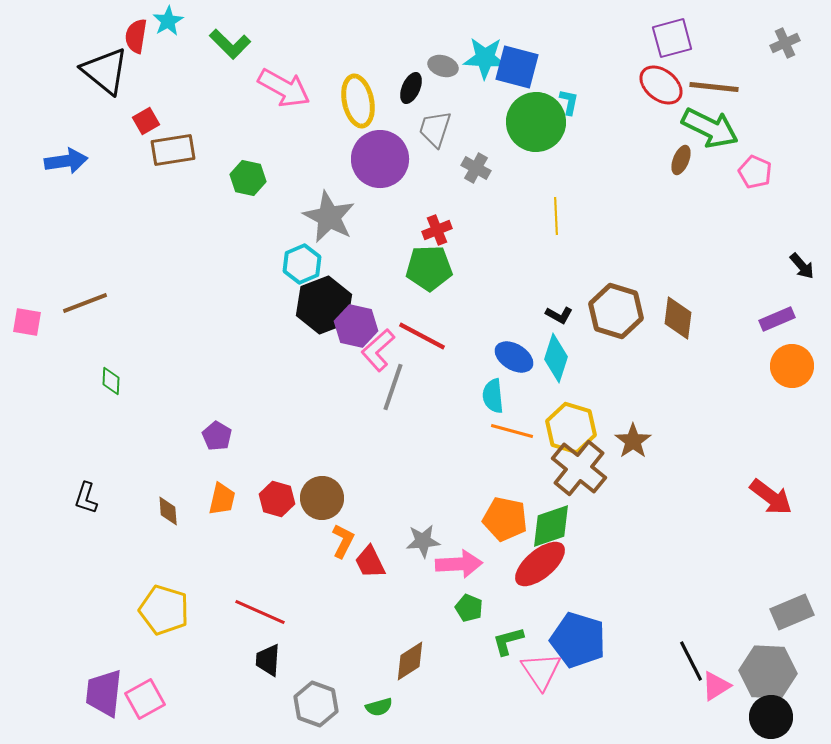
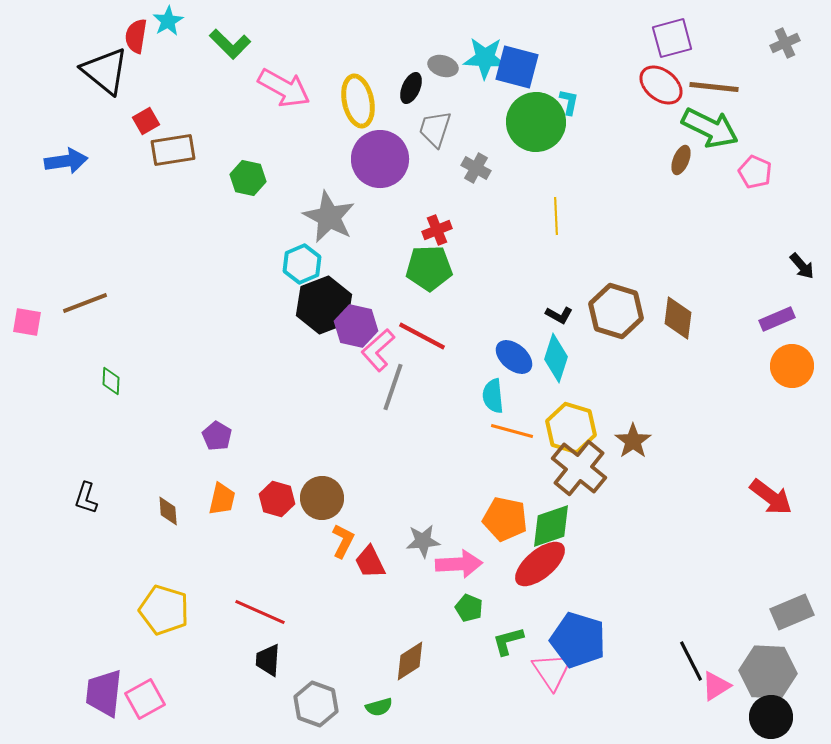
blue ellipse at (514, 357): rotated 9 degrees clockwise
pink triangle at (541, 671): moved 11 px right
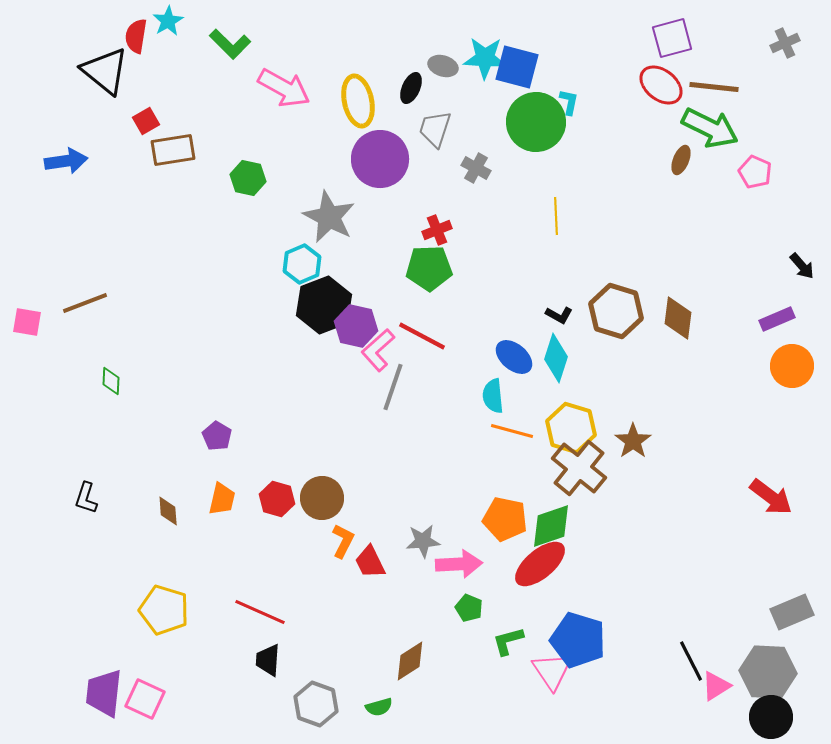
pink square at (145, 699): rotated 36 degrees counterclockwise
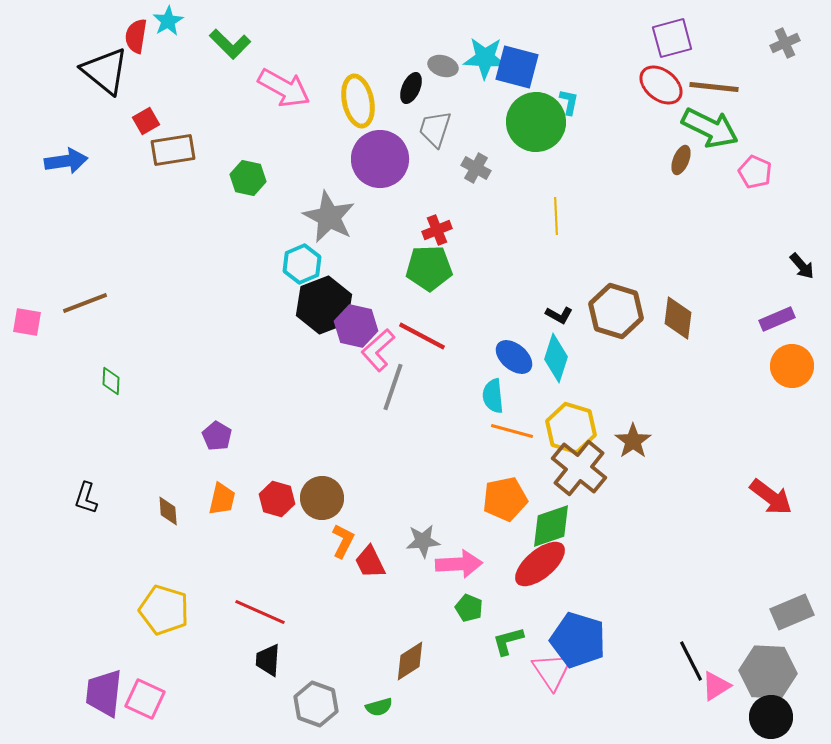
orange pentagon at (505, 519): moved 20 px up; rotated 24 degrees counterclockwise
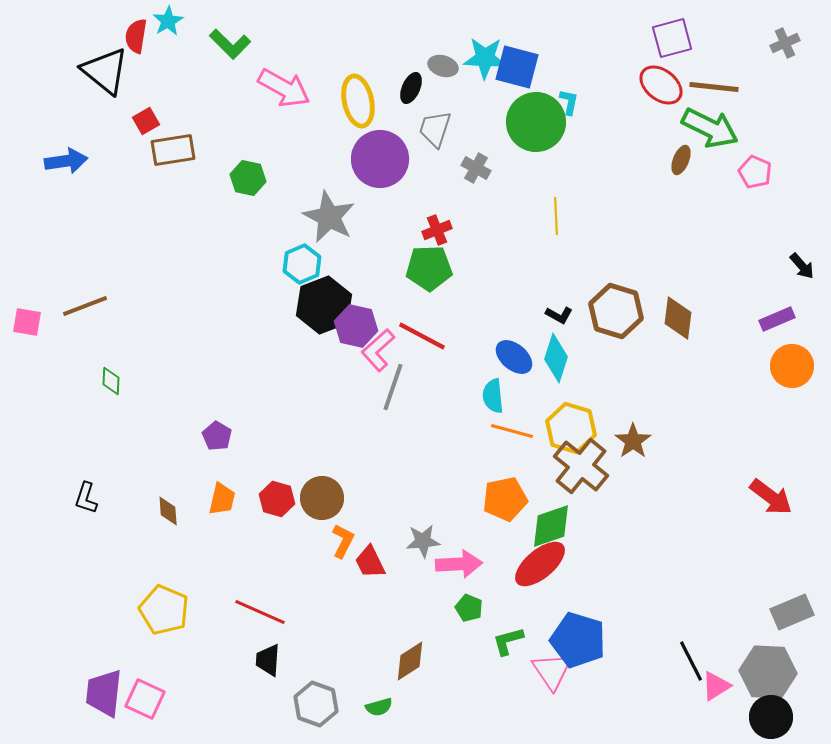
brown line at (85, 303): moved 3 px down
brown cross at (579, 468): moved 2 px right, 2 px up
yellow pentagon at (164, 610): rotated 6 degrees clockwise
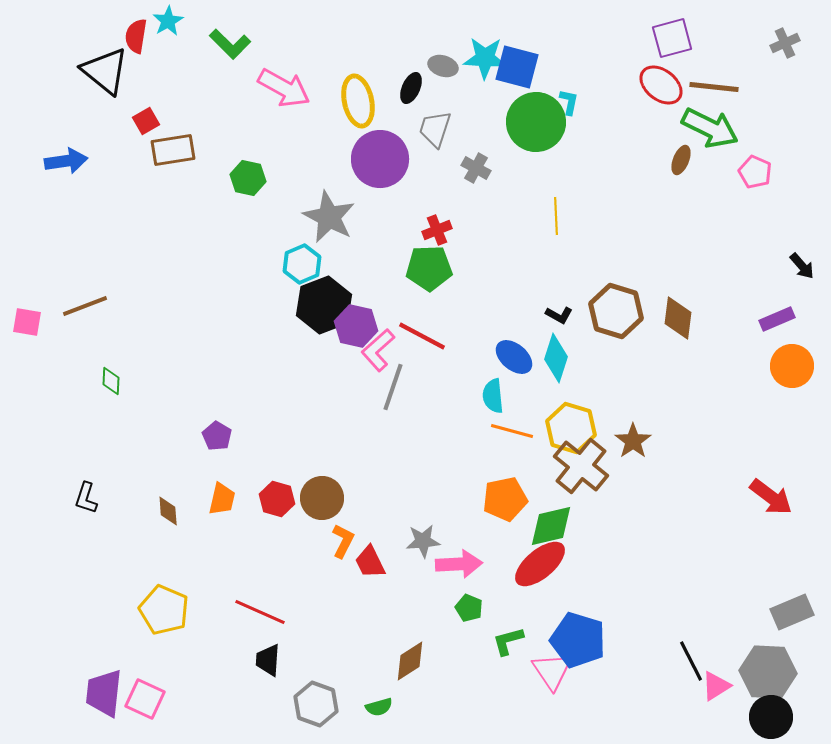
green diamond at (551, 526): rotated 6 degrees clockwise
